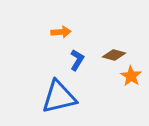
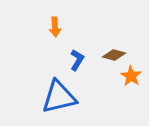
orange arrow: moved 6 px left, 5 px up; rotated 90 degrees clockwise
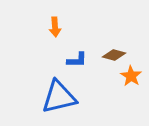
blue L-shape: rotated 60 degrees clockwise
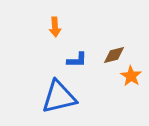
brown diamond: rotated 30 degrees counterclockwise
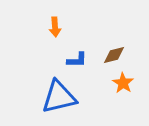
orange star: moved 8 px left, 7 px down
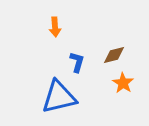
blue L-shape: moved 2 px down; rotated 75 degrees counterclockwise
